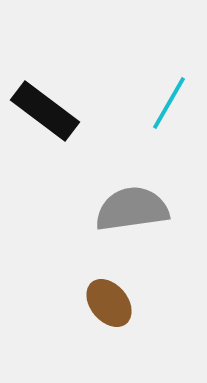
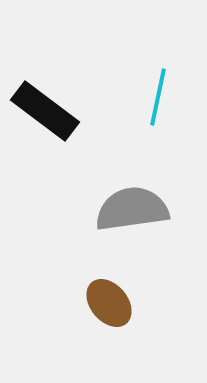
cyan line: moved 11 px left, 6 px up; rotated 18 degrees counterclockwise
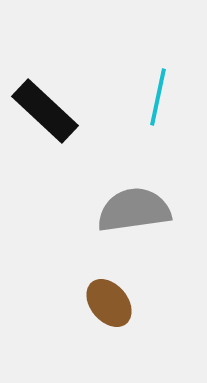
black rectangle: rotated 6 degrees clockwise
gray semicircle: moved 2 px right, 1 px down
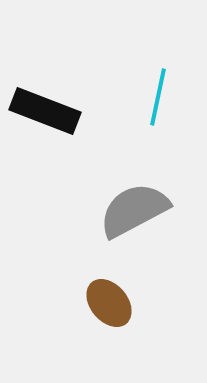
black rectangle: rotated 22 degrees counterclockwise
gray semicircle: rotated 20 degrees counterclockwise
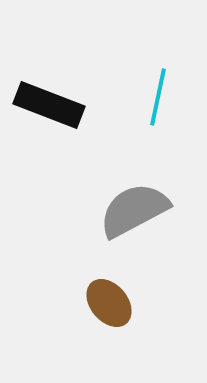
black rectangle: moved 4 px right, 6 px up
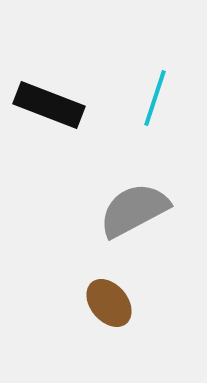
cyan line: moved 3 px left, 1 px down; rotated 6 degrees clockwise
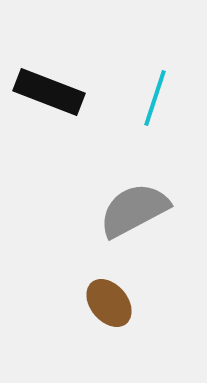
black rectangle: moved 13 px up
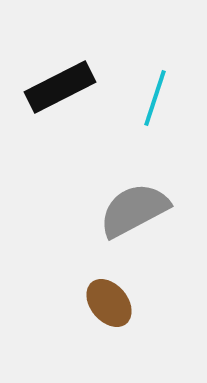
black rectangle: moved 11 px right, 5 px up; rotated 48 degrees counterclockwise
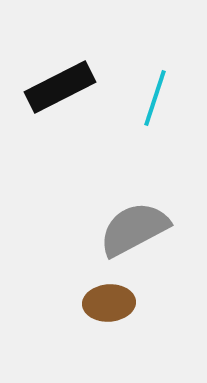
gray semicircle: moved 19 px down
brown ellipse: rotated 54 degrees counterclockwise
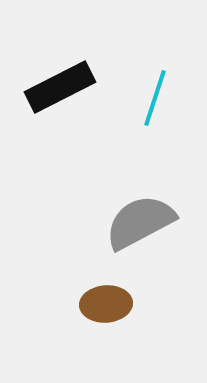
gray semicircle: moved 6 px right, 7 px up
brown ellipse: moved 3 px left, 1 px down
